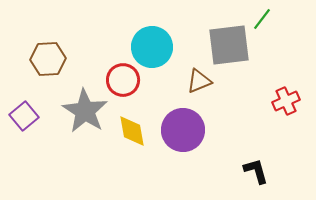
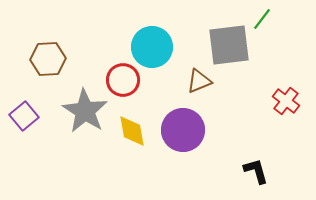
red cross: rotated 28 degrees counterclockwise
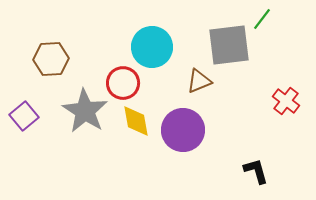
brown hexagon: moved 3 px right
red circle: moved 3 px down
yellow diamond: moved 4 px right, 10 px up
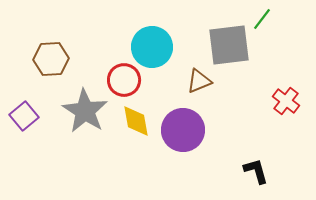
red circle: moved 1 px right, 3 px up
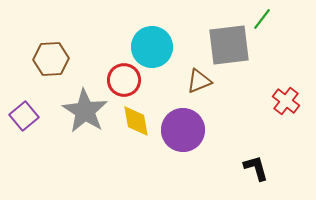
black L-shape: moved 3 px up
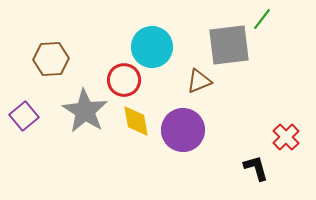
red cross: moved 36 px down; rotated 8 degrees clockwise
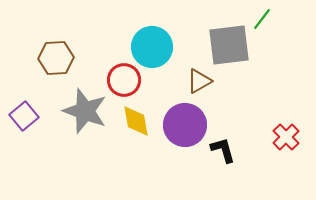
brown hexagon: moved 5 px right, 1 px up
brown triangle: rotated 8 degrees counterclockwise
gray star: rotated 12 degrees counterclockwise
purple circle: moved 2 px right, 5 px up
black L-shape: moved 33 px left, 18 px up
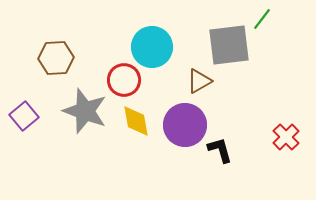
black L-shape: moved 3 px left
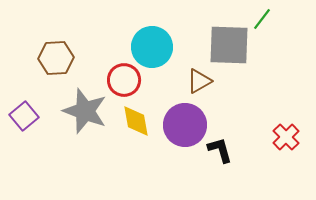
gray square: rotated 9 degrees clockwise
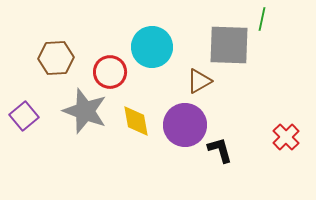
green line: rotated 25 degrees counterclockwise
red circle: moved 14 px left, 8 px up
